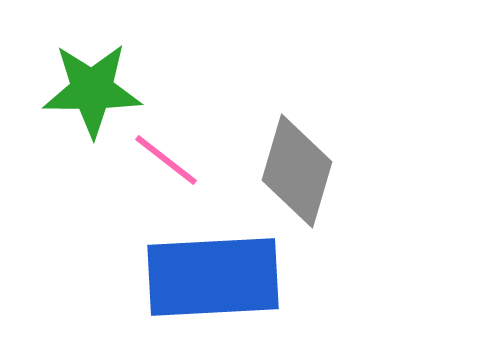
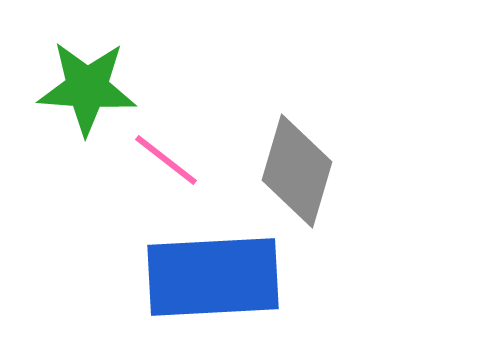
green star: moved 5 px left, 2 px up; rotated 4 degrees clockwise
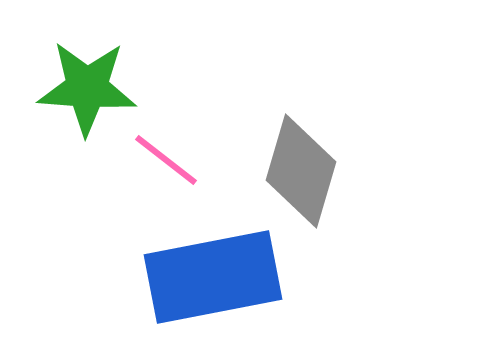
gray diamond: moved 4 px right
blue rectangle: rotated 8 degrees counterclockwise
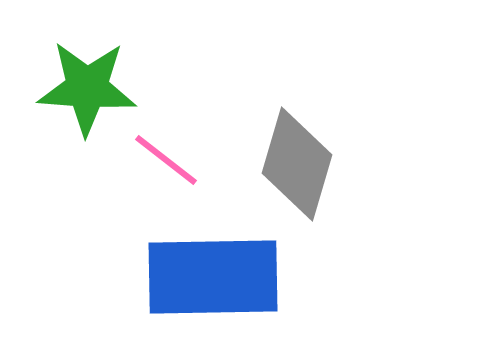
gray diamond: moved 4 px left, 7 px up
blue rectangle: rotated 10 degrees clockwise
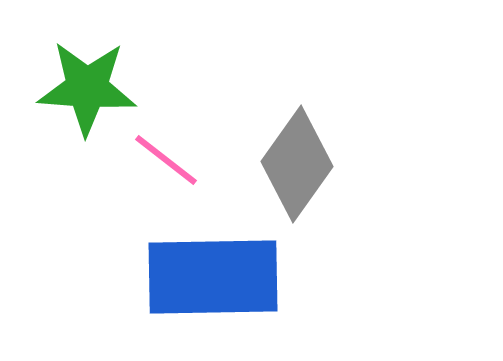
gray diamond: rotated 19 degrees clockwise
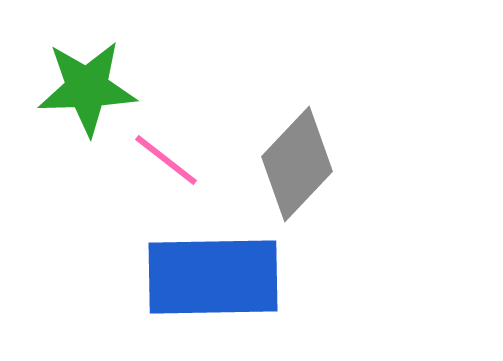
green star: rotated 6 degrees counterclockwise
gray diamond: rotated 8 degrees clockwise
